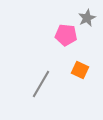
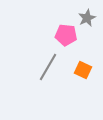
orange square: moved 3 px right
gray line: moved 7 px right, 17 px up
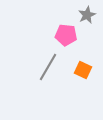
gray star: moved 3 px up
